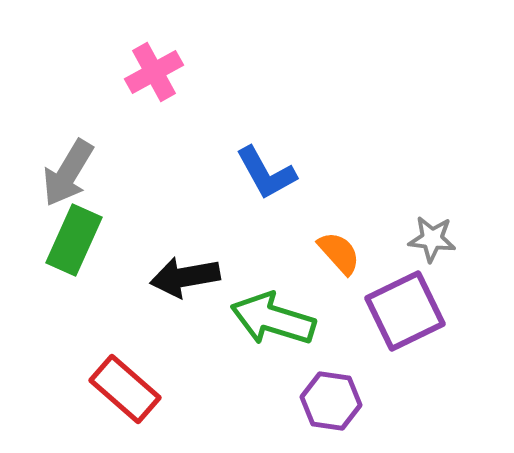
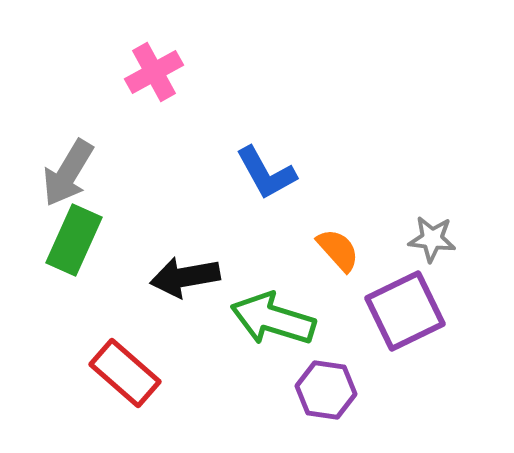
orange semicircle: moved 1 px left, 3 px up
red rectangle: moved 16 px up
purple hexagon: moved 5 px left, 11 px up
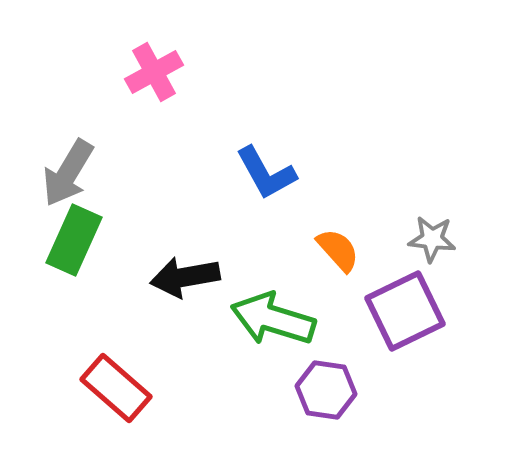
red rectangle: moved 9 px left, 15 px down
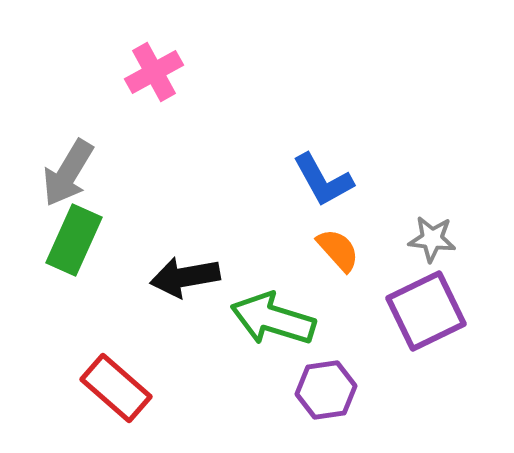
blue L-shape: moved 57 px right, 7 px down
purple square: moved 21 px right
purple hexagon: rotated 16 degrees counterclockwise
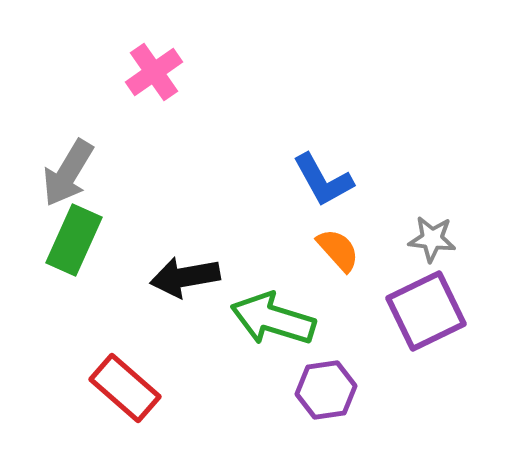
pink cross: rotated 6 degrees counterclockwise
red rectangle: moved 9 px right
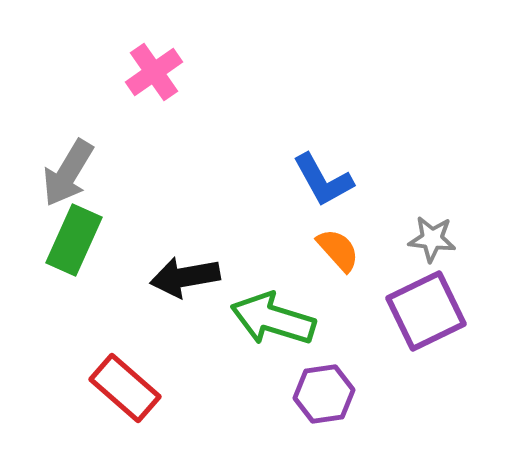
purple hexagon: moved 2 px left, 4 px down
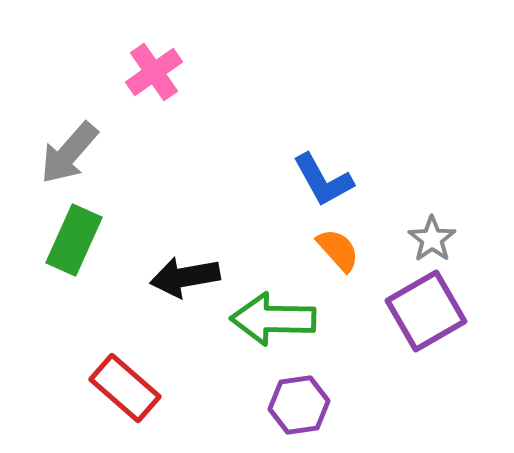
gray arrow: moved 1 px right, 20 px up; rotated 10 degrees clockwise
gray star: rotated 30 degrees clockwise
purple square: rotated 4 degrees counterclockwise
green arrow: rotated 16 degrees counterclockwise
purple hexagon: moved 25 px left, 11 px down
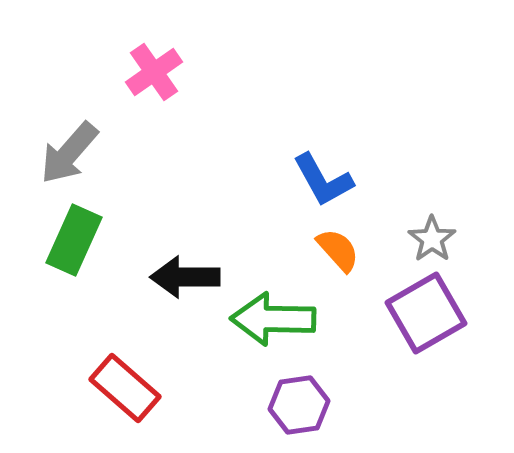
black arrow: rotated 10 degrees clockwise
purple square: moved 2 px down
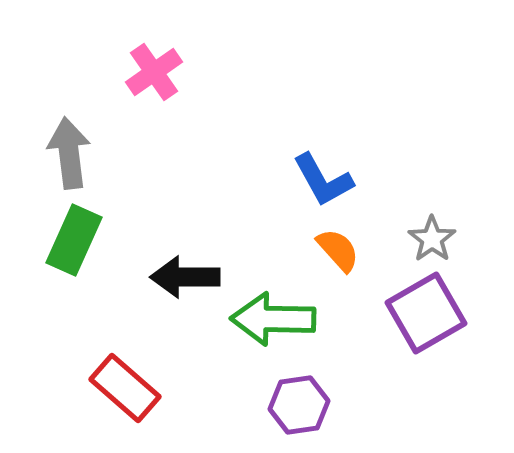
gray arrow: rotated 132 degrees clockwise
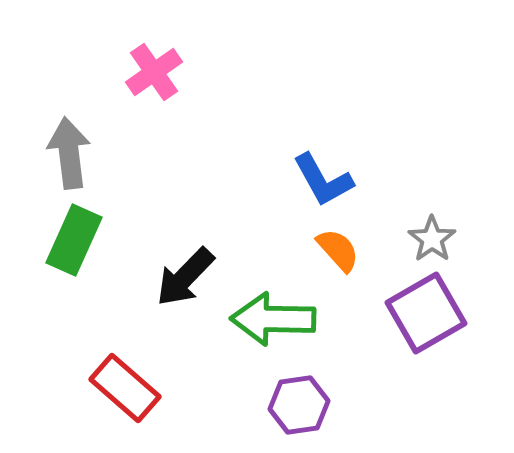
black arrow: rotated 46 degrees counterclockwise
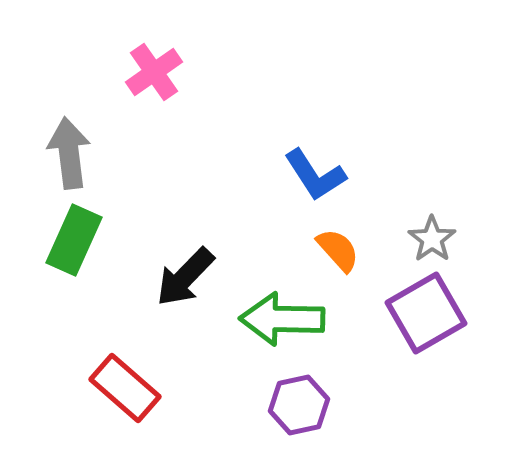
blue L-shape: moved 8 px left, 5 px up; rotated 4 degrees counterclockwise
green arrow: moved 9 px right
purple hexagon: rotated 4 degrees counterclockwise
